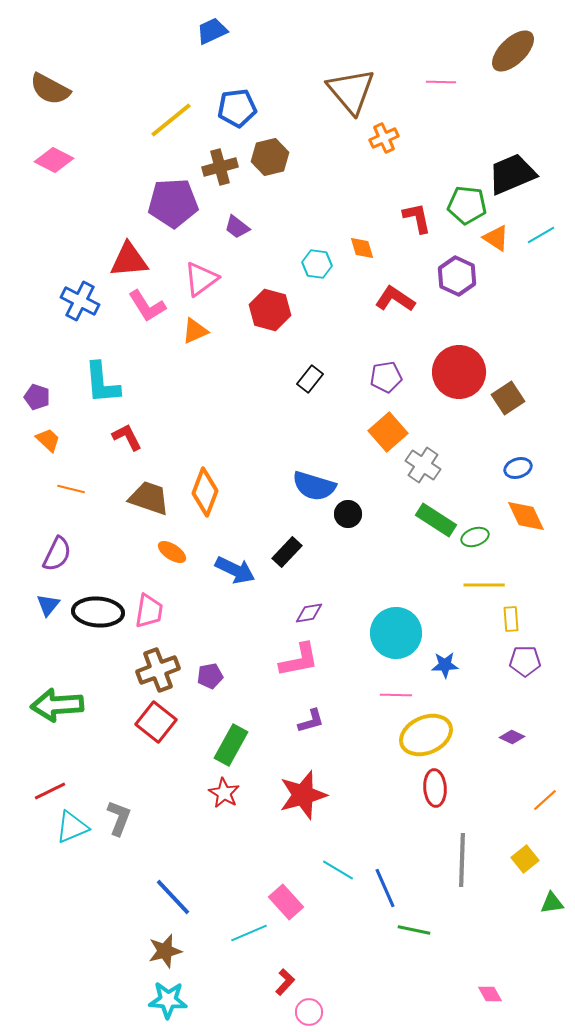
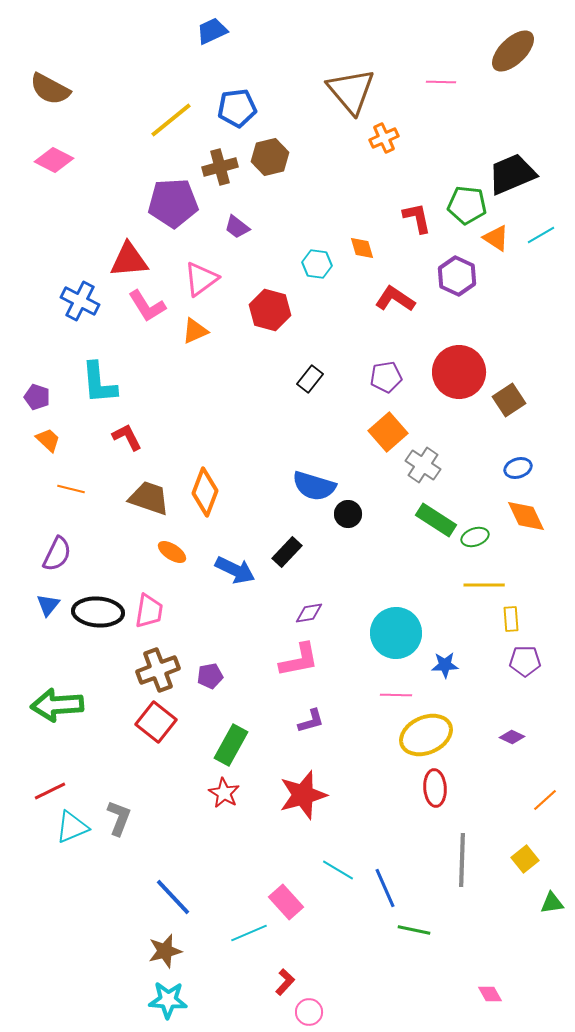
cyan L-shape at (102, 383): moved 3 px left
brown square at (508, 398): moved 1 px right, 2 px down
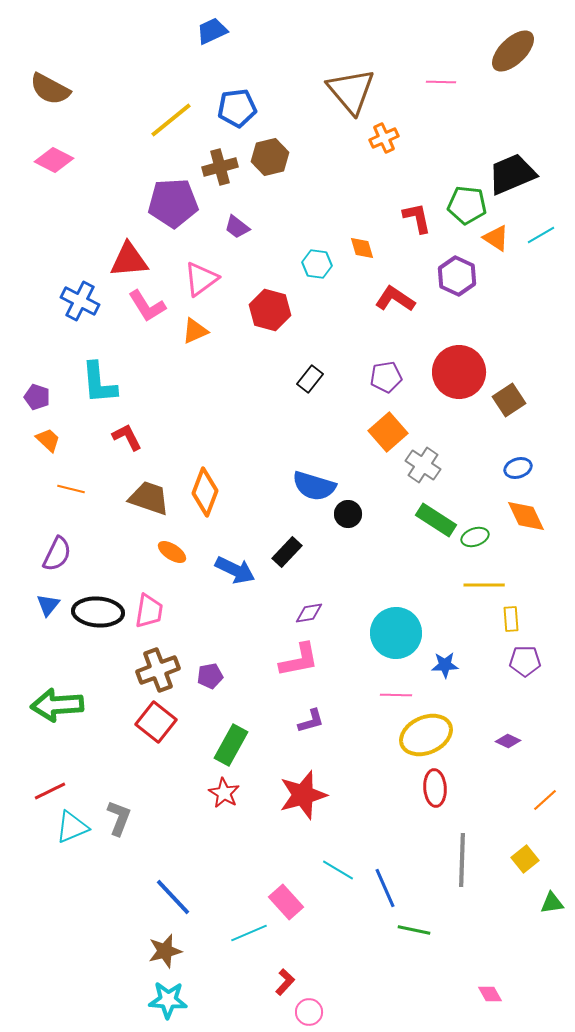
purple diamond at (512, 737): moved 4 px left, 4 px down
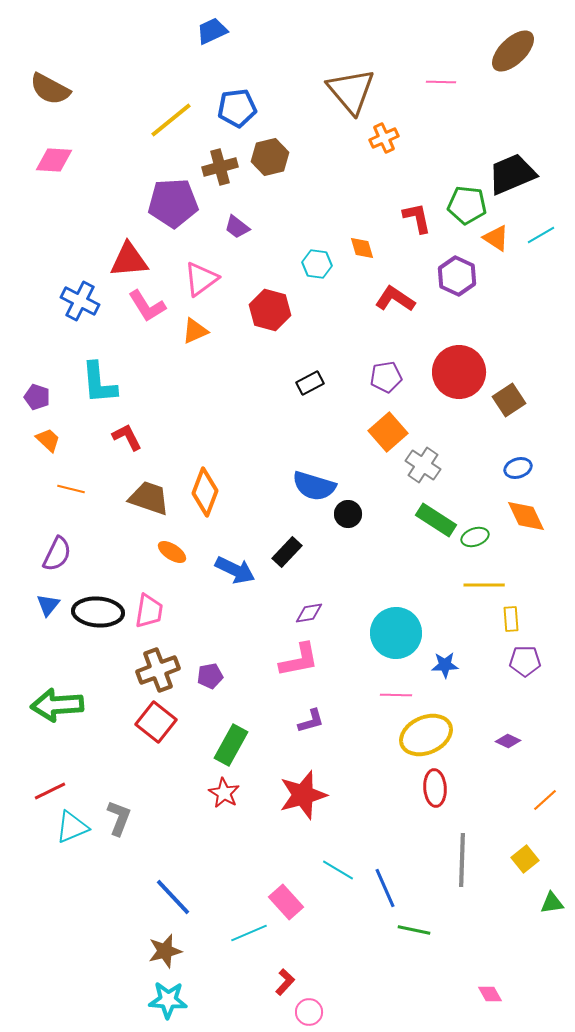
pink diamond at (54, 160): rotated 24 degrees counterclockwise
black rectangle at (310, 379): moved 4 px down; rotated 24 degrees clockwise
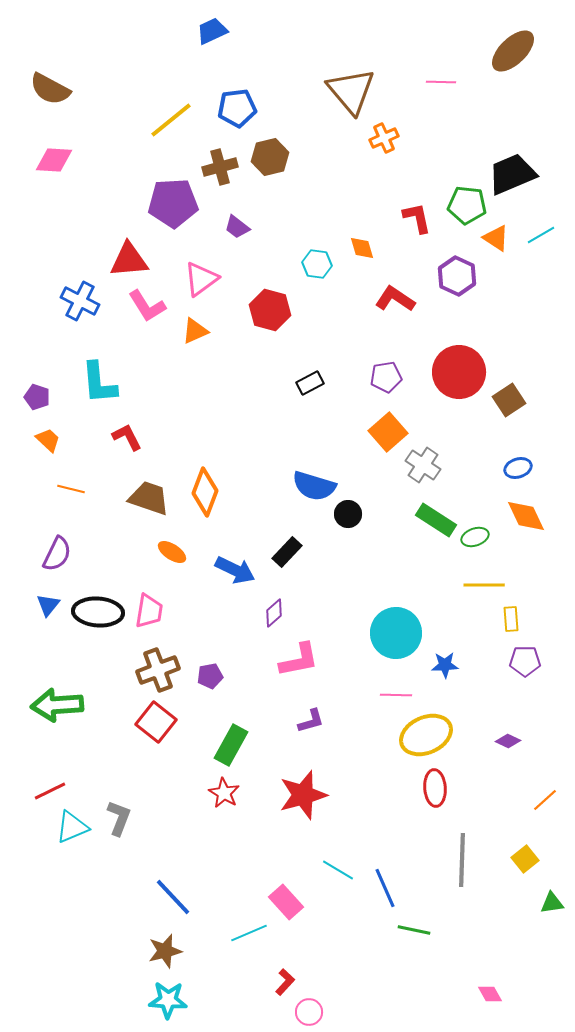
purple diamond at (309, 613): moved 35 px left; rotated 32 degrees counterclockwise
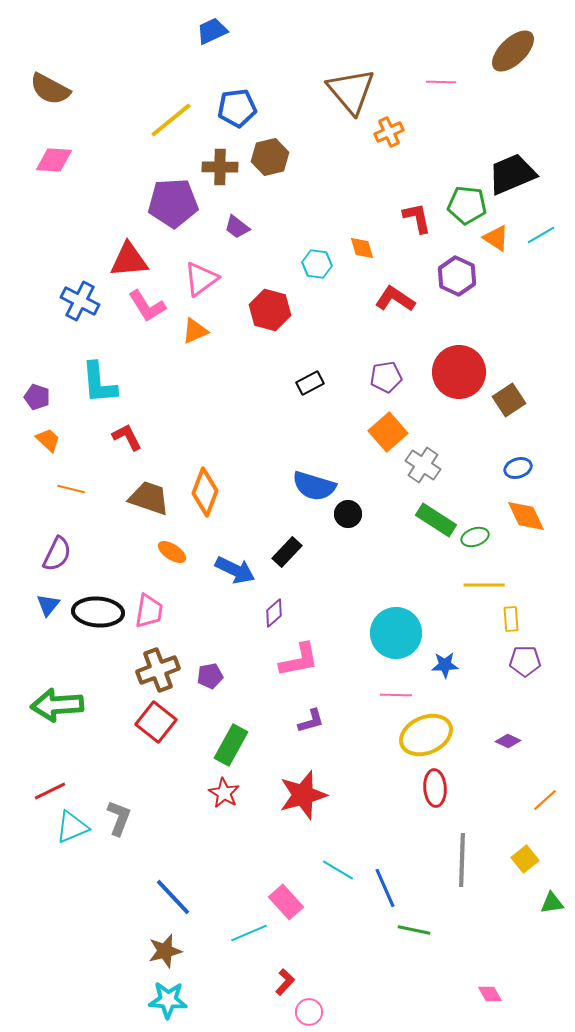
orange cross at (384, 138): moved 5 px right, 6 px up
brown cross at (220, 167): rotated 16 degrees clockwise
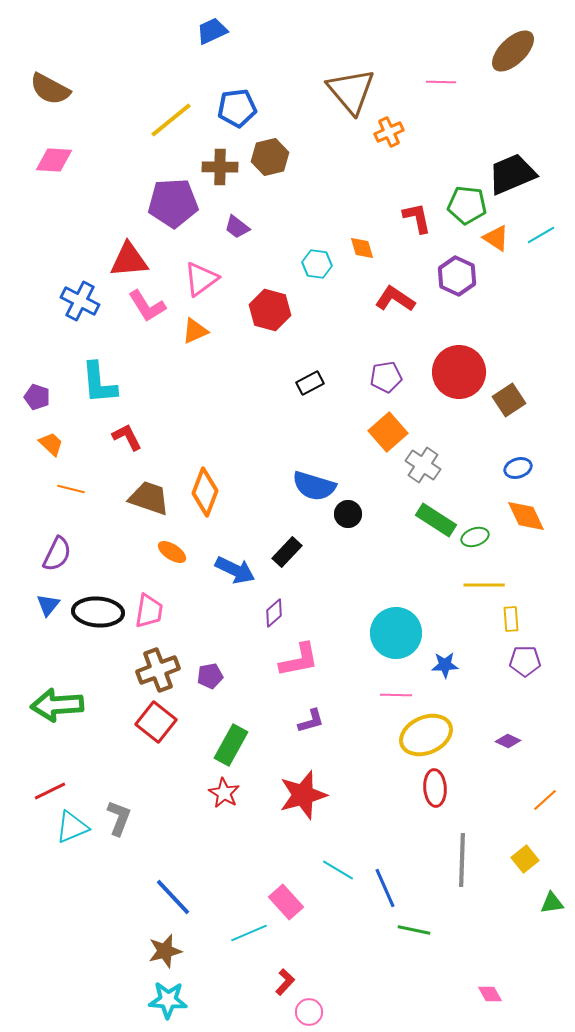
orange trapezoid at (48, 440): moved 3 px right, 4 px down
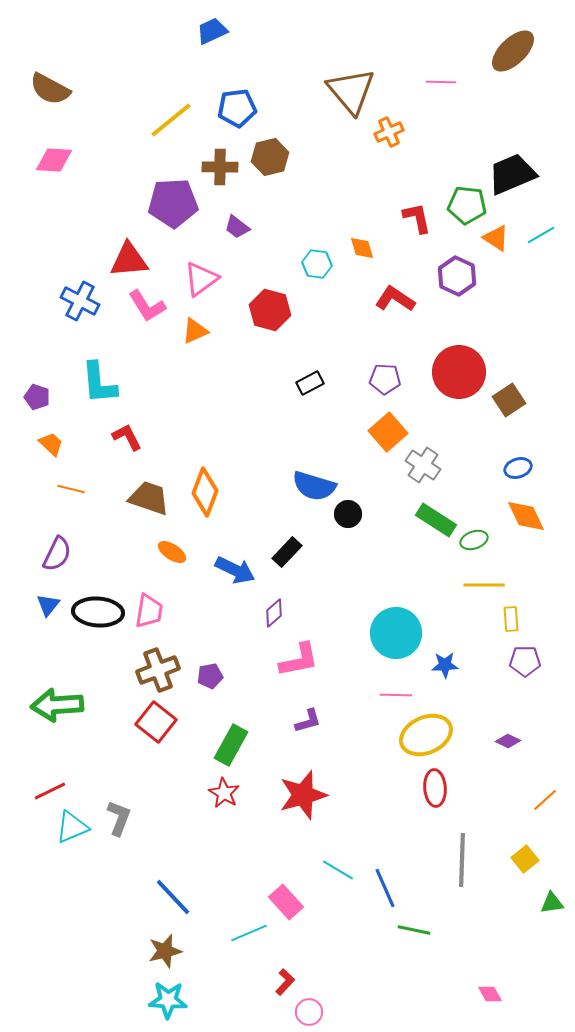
purple pentagon at (386, 377): moved 1 px left, 2 px down; rotated 12 degrees clockwise
green ellipse at (475, 537): moved 1 px left, 3 px down
purple L-shape at (311, 721): moved 3 px left
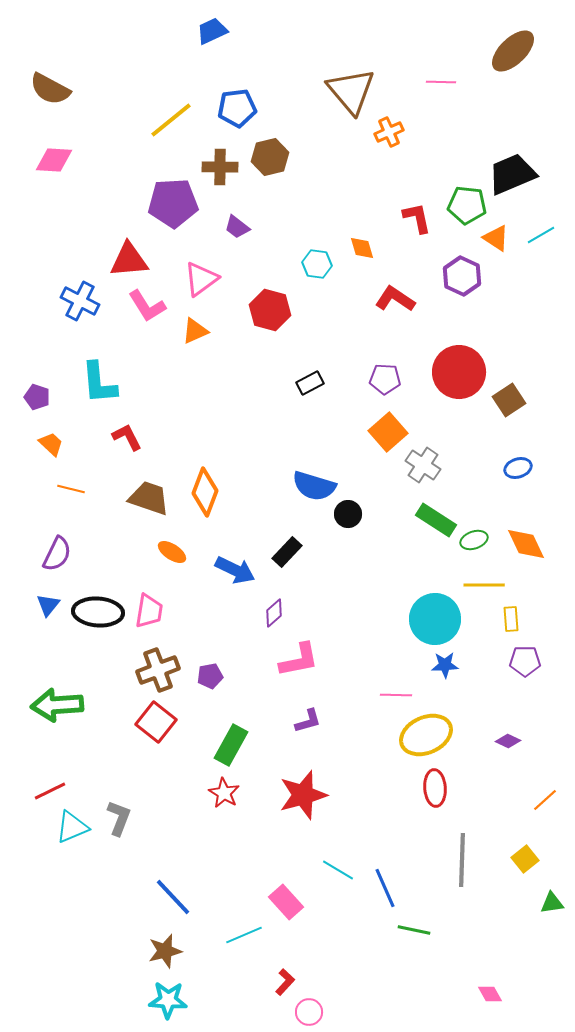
purple hexagon at (457, 276): moved 5 px right
orange diamond at (526, 516): moved 28 px down
cyan circle at (396, 633): moved 39 px right, 14 px up
cyan line at (249, 933): moved 5 px left, 2 px down
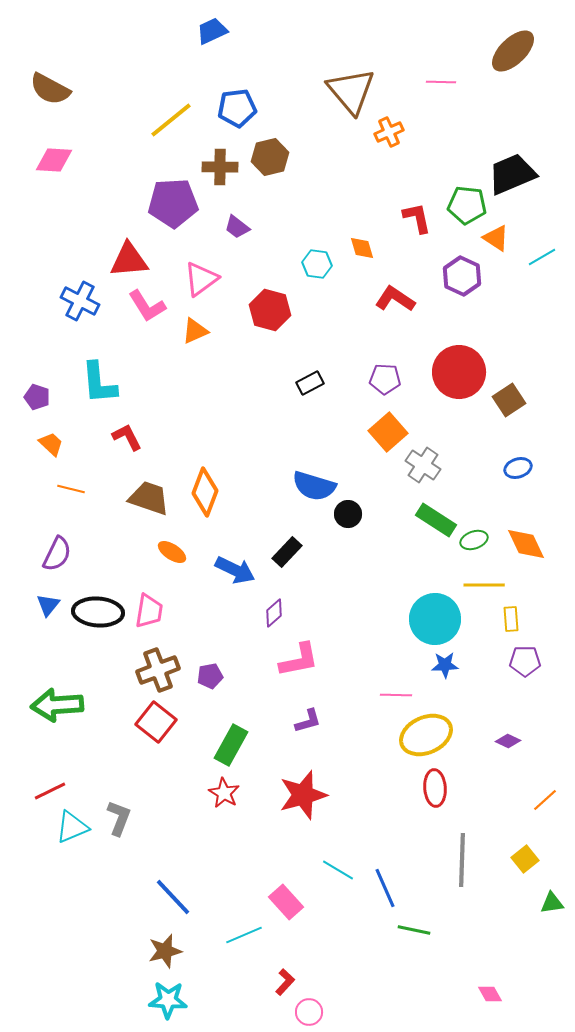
cyan line at (541, 235): moved 1 px right, 22 px down
